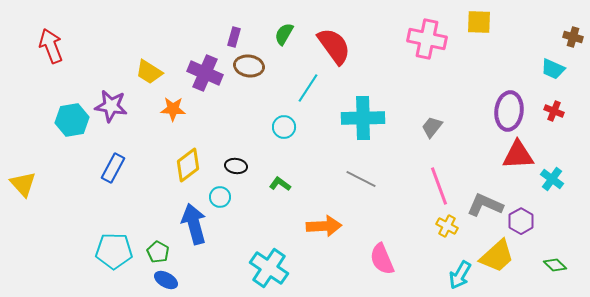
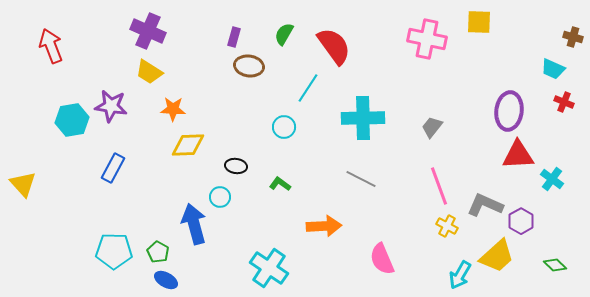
purple cross at (205, 73): moved 57 px left, 42 px up
red cross at (554, 111): moved 10 px right, 9 px up
yellow diamond at (188, 165): moved 20 px up; rotated 36 degrees clockwise
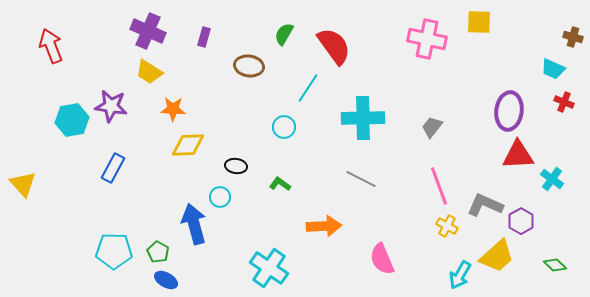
purple rectangle at (234, 37): moved 30 px left
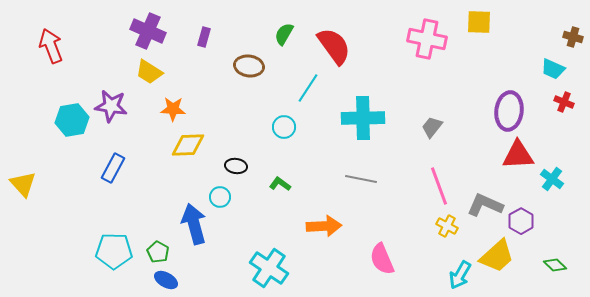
gray line at (361, 179): rotated 16 degrees counterclockwise
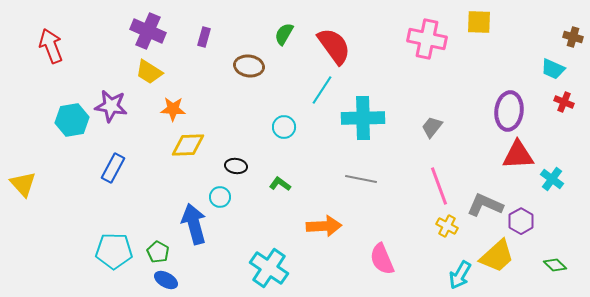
cyan line at (308, 88): moved 14 px right, 2 px down
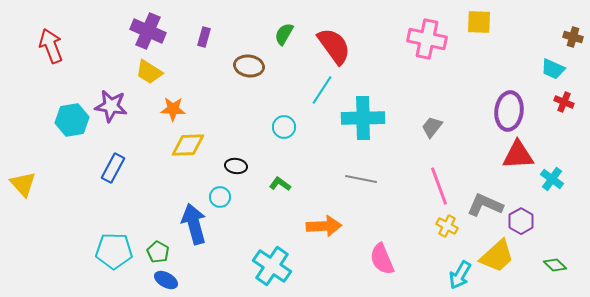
cyan cross at (269, 268): moved 3 px right, 2 px up
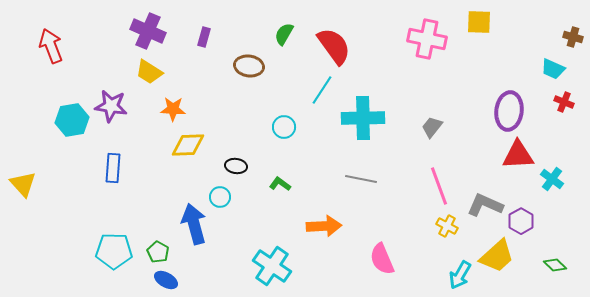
blue rectangle at (113, 168): rotated 24 degrees counterclockwise
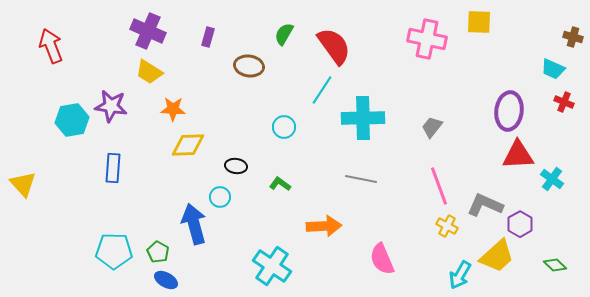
purple rectangle at (204, 37): moved 4 px right
purple hexagon at (521, 221): moved 1 px left, 3 px down
